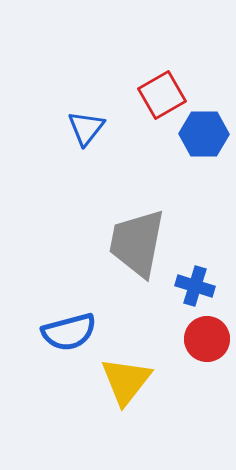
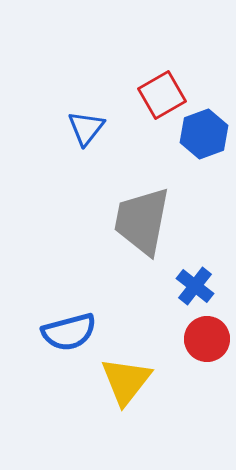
blue hexagon: rotated 21 degrees counterclockwise
gray trapezoid: moved 5 px right, 22 px up
blue cross: rotated 21 degrees clockwise
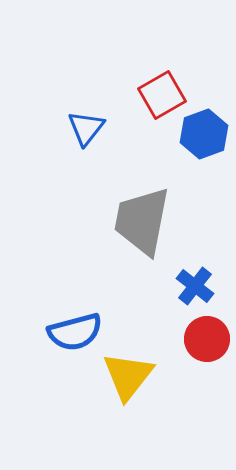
blue semicircle: moved 6 px right
yellow triangle: moved 2 px right, 5 px up
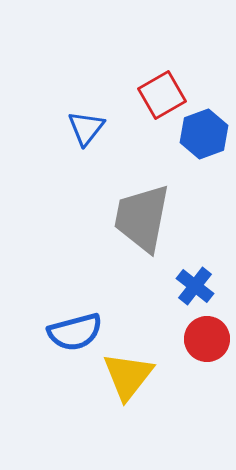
gray trapezoid: moved 3 px up
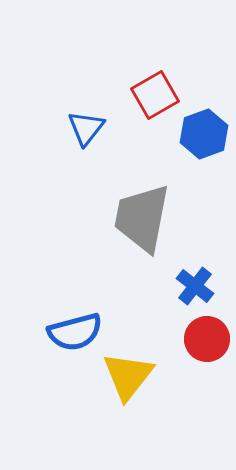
red square: moved 7 px left
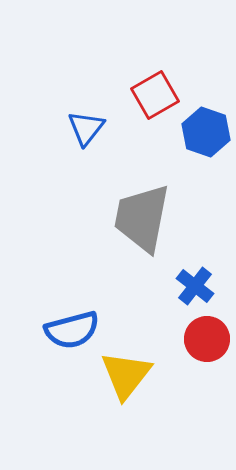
blue hexagon: moved 2 px right, 2 px up; rotated 21 degrees counterclockwise
blue semicircle: moved 3 px left, 2 px up
yellow triangle: moved 2 px left, 1 px up
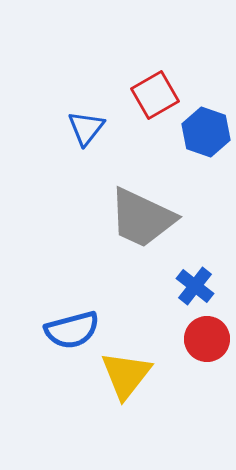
gray trapezoid: rotated 76 degrees counterclockwise
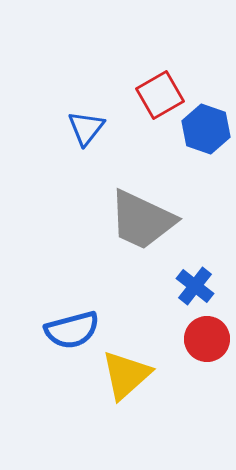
red square: moved 5 px right
blue hexagon: moved 3 px up
gray trapezoid: moved 2 px down
yellow triangle: rotated 10 degrees clockwise
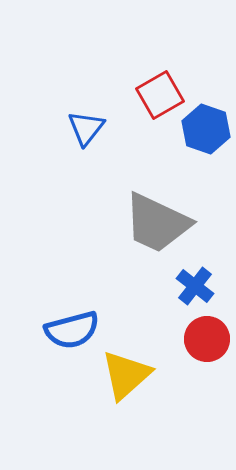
gray trapezoid: moved 15 px right, 3 px down
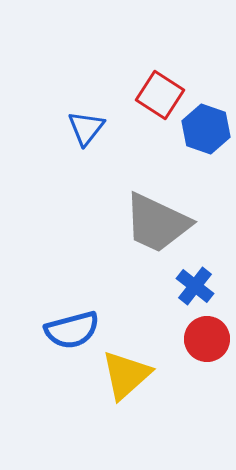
red square: rotated 27 degrees counterclockwise
